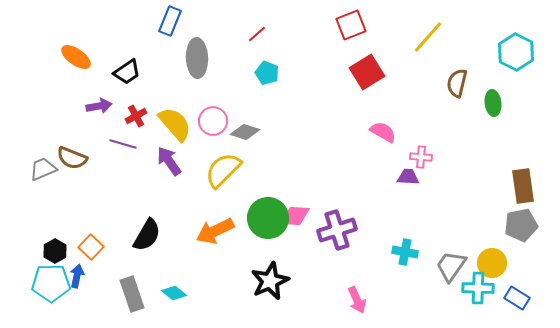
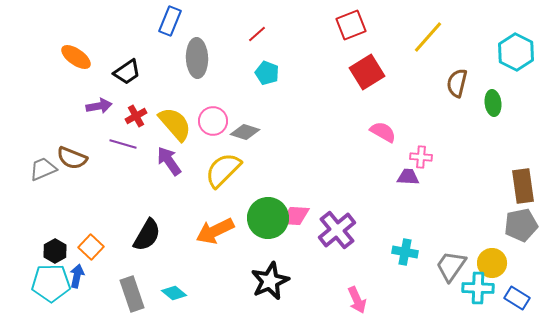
purple cross at (337, 230): rotated 21 degrees counterclockwise
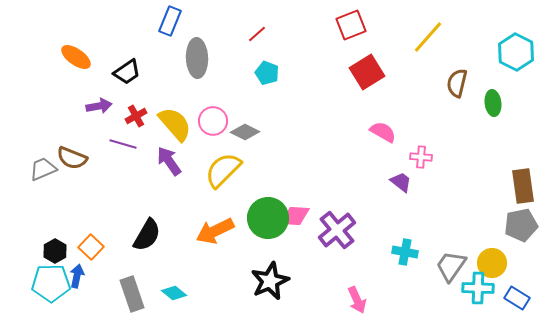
gray diamond at (245, 132): rotated 8 degrees clockwise
purple trapezoid at (408, 177): moved 7 px left, 5 px down; rotated 35 degrees clockwise
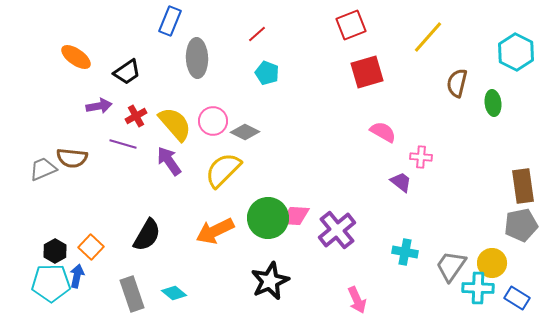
red square at (367, 72): rotated 16 degrees clockwise
brown semicircle at (72, 158): rotated 16 degrees counterclockwise
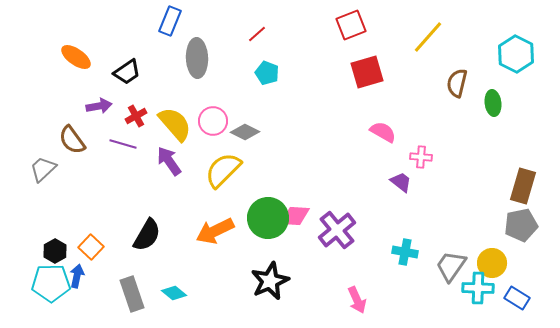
cyan hexagon at (516, 52): moved 2 px down
brown semicircle at (72, 158): moved 18 px up; rotated 48 degrees clockwise
gray trapezoid at (43, 169): rotated 20 degrees counterclockwise
brown rectangle at (523, 186): rotated 24 degrees clockwise
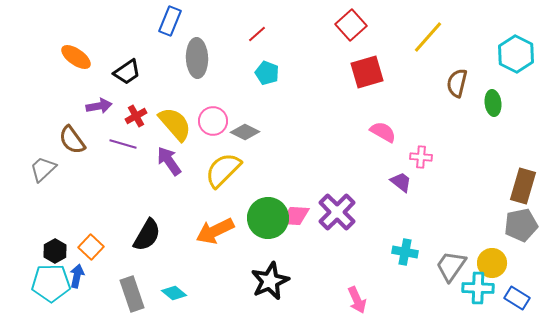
red square at (351, 25): rotated 20 degrees counterclockwise
purple cross at (337, 230): moved 18 px up; rotated 6 degrees counterclockwise
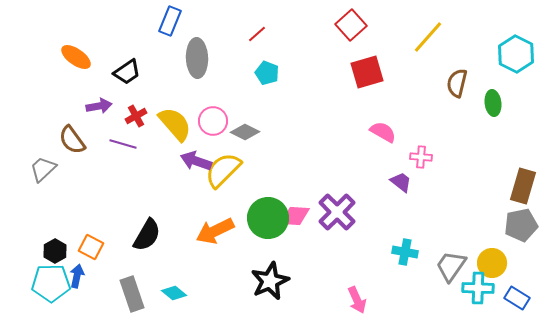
purple arrow at (169, 161): moved 27 px right; rotated 36 degrees counterclockwise
orange square at (91, 247): rotated 15 degrees counterclockwise
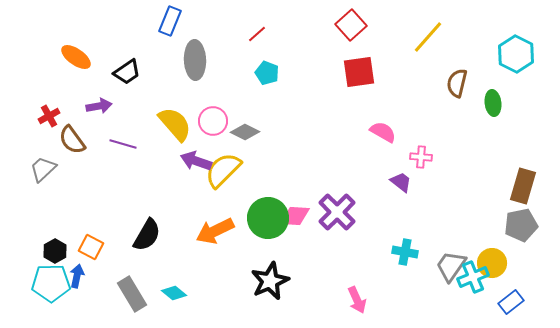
gray ellipse at (197, 58): moved 2 px left, 2 px down
red square at (367, 72): moved 8 px left; rotated 8 degrees clockwise
red cross at (136, 116): moved 87 px left
cyan cross at (478, 288): moved 5 px left, 11 px up; rotated 24 degrees counterclockwise
gray rectangle at (132, 294): rotated 12 degrees counterclockwise
blue rectangle at (517, 298): moved 6 px left, 4 px down; rotated 70 degrees counterclockwise
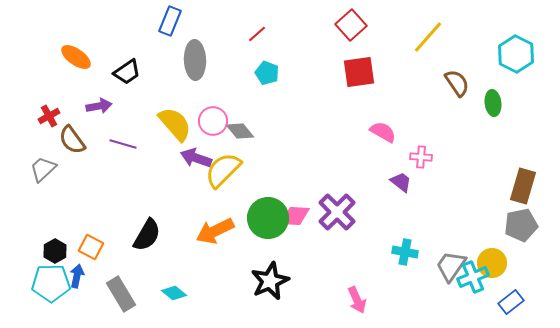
brown semicircle at (457, 83): rotated 132 degrees clockwise
gray diamond at (245, 132): moved 5 px left, 1 px up; rotated 24 degrees clockwise
purple arrow at (196, 161): moved 3 px up
gray rectangle at (132, 294): moved 11 px left
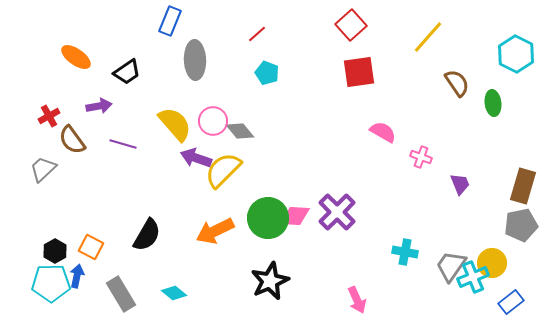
pink cross at (421, 157): rotated 15 degrees clockwise
purple trapezoid at (401, 182): moved 59 px right, 2 px down; rotated 30 degrees clockwise
